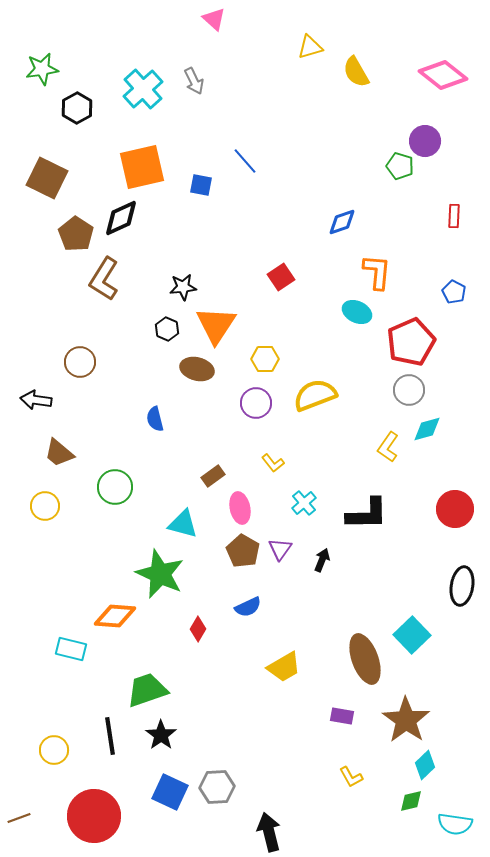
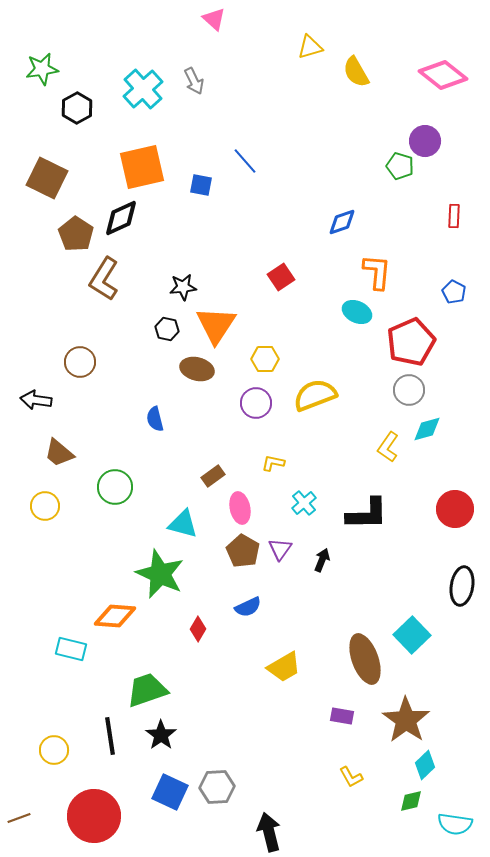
black hexagon at (167, 329): rotated 10 degrees counterclockwise
yellow L-shape at (273, 463): rotated 140 degrees clockwise
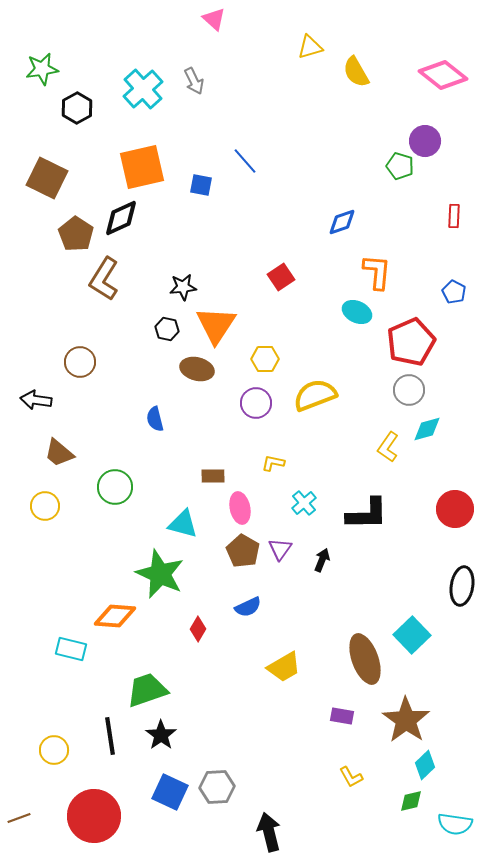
brown rectangle at (213, 476): rotated 35 degrees clockwise
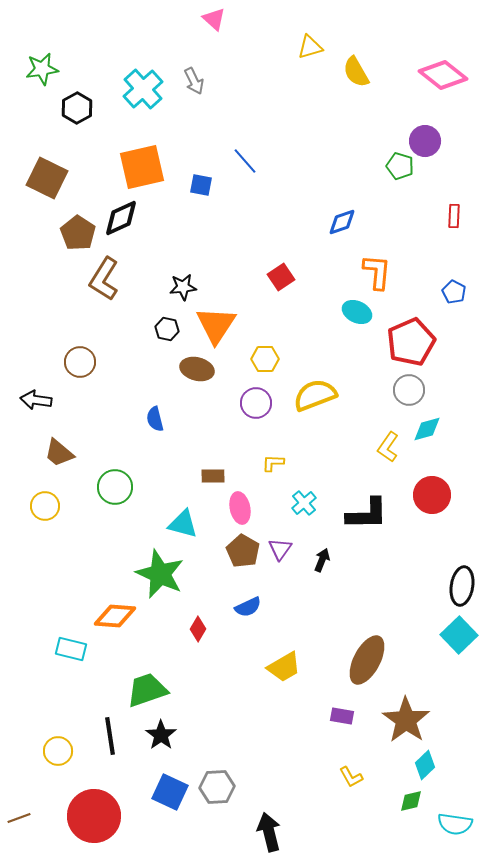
brown pentagon at (76, 234): moved 2 px right, 1 px up
yellow L-shape at (273, 463): rotated 10 degrees counterclockwise
red circle at (455, 509): moved 23 px left, 14 px up
cyan square at (412, 635): moved 47 px right
brown ellipse at (365, 659): moved 2 px right, 1 px down; rotated 48 degrees clockwise
yellow circle at (54, 750): moved 4 px right, 1 px down
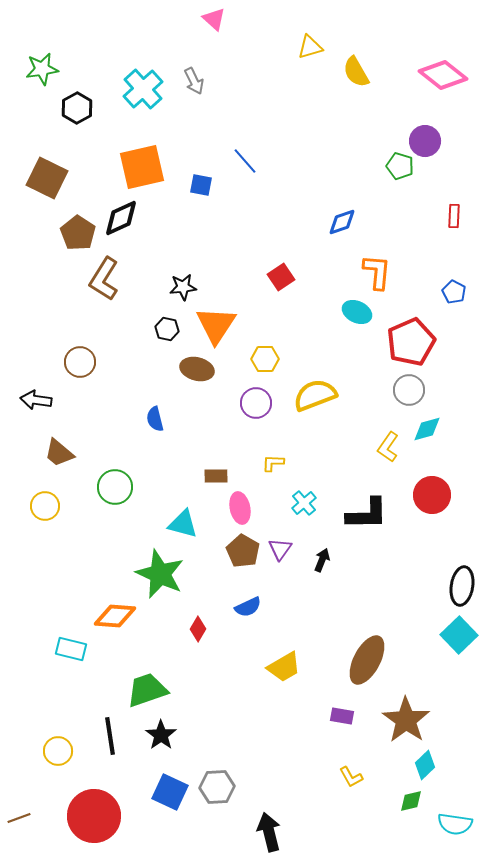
brown rectangle at (213, 476): moved 3 px right
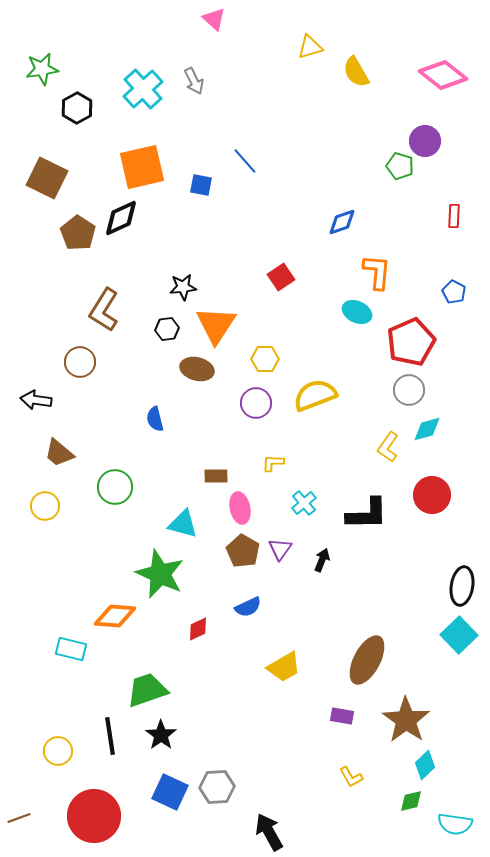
brown L-shape at (104, 279): moved 31 px down
black hexagon at (167, 329): rotated 20 degrees counterclockwise
red diamond at (198, 629): rotated 35 degrees clockwise
black arrow at (269, 832): rotated 15 degrees counterclockwise
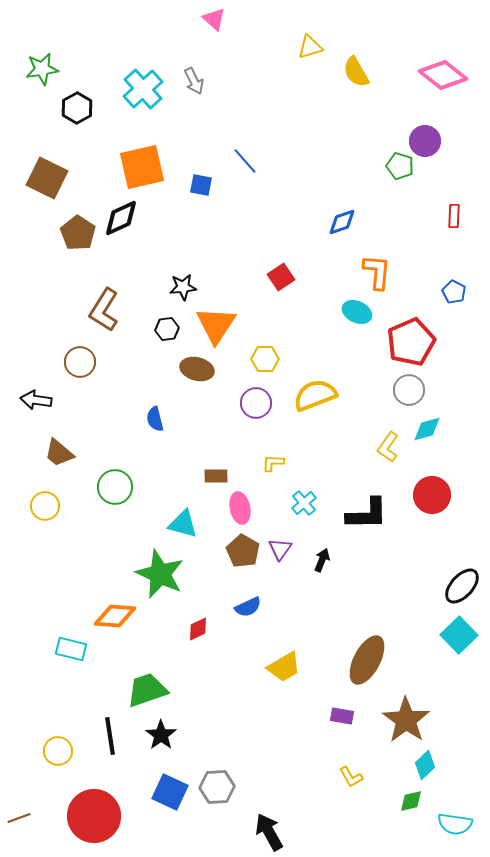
black ellipse at (462, 586): rotated 33 degrees clockwise
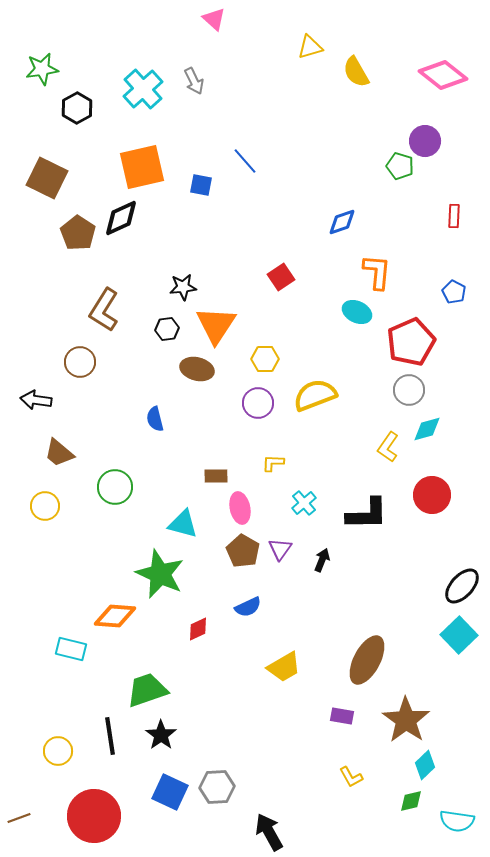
purple circle at (256, 403): moved 2 px right
cyan semicircle at (455, 824): moved 2 px right, 3 px up
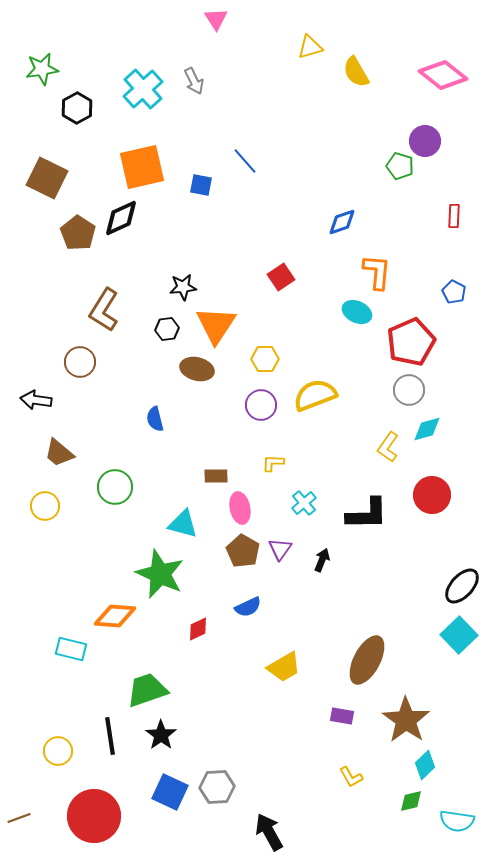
pink triangle at (214, 19): moved 2 px right; rotated 15 degrees clockwise
purple circle at (258, 403): moved 3 px right, 2 px down
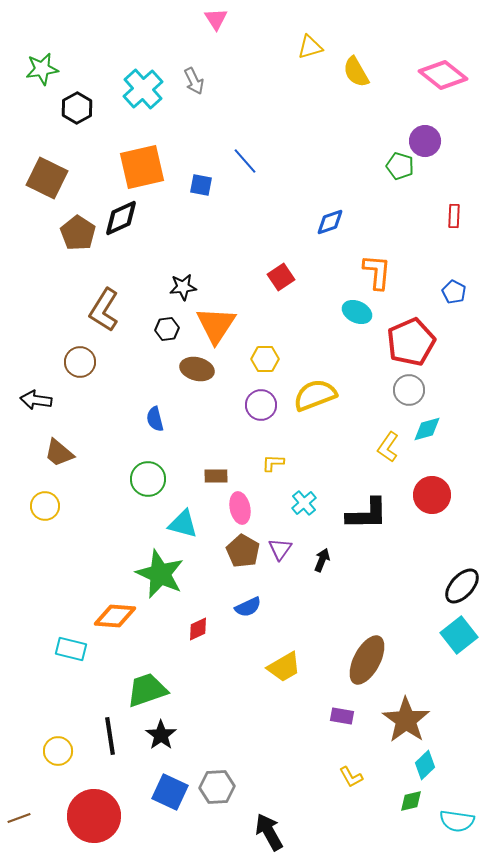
blue diamond at (342, 222): moved 12 px left
green circle at (115, 487): moved 33 px right, 8 px up
cyan square at (459, 635): rotated 6 degrees clockwise
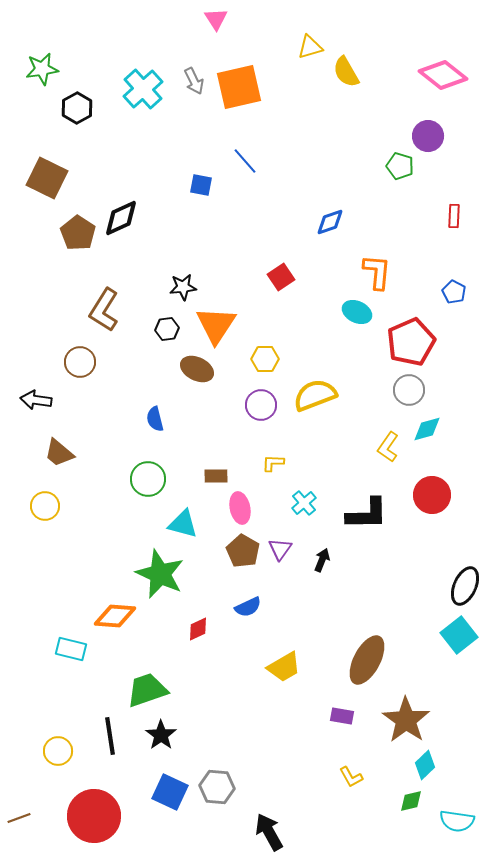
yellow semicircle at (356, 72): moved 10 px left
purple circle at (425, 141): moved 3 px right, 5 px up
orange square at (142, 167): moved 97 px right, 80 px up
brown ellipse at (197, 369): rotated 12 degrees clockwise
black ellipse at (462, 586): moved 3 px right; rotated 18 degrees counterclockwise
gray hexagon at (217, 787): rotated 8 degrees clockwise
